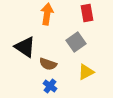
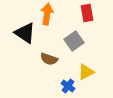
gray square: moved 2 px left, 1 px up
black triangle: moved 14 px up
brown semicircle: moved 1 px right, 5 px up
blue cross: moved 18 px right
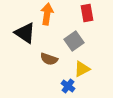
yellow triangle: moved 4 px left, 3 px up
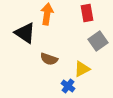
gray square: moved 24 px right
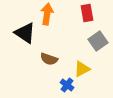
blue cross: moved 1 px left, 1 px up
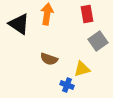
red rectangle: moved 1 px down
black triangle: moved 6 px left, 9 px up
yellow triangle: rotated 12 degrees clockwise
blue cross: rotated 16 degrees counterclockwise
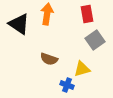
gray square: moved 3 px left, 1 px up
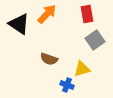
orange arrow: rotated 35 degrees clockwise
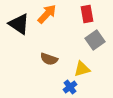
blue cross: moved 3 px right, 2 px down; rotated 32 degrees clockwise
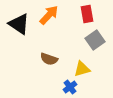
orange arrow: moved 2 px right, 1 px down
